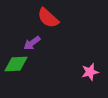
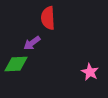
red semicircle: rotated 45 degrees clockwise
pink star: rotated 30 degrees counterclockwise
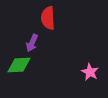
purple arrow: rotated 30 degrees counterclockwise
green diamond: moved 3 px right, 1 px down
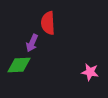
red semicircle: moved 5 px down
pink star: rotated 18 degrees counterclockwise
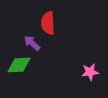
purple arrow: rotated 108 degrees clockwise
pink star: rotated 18 degrees counterclockwise
